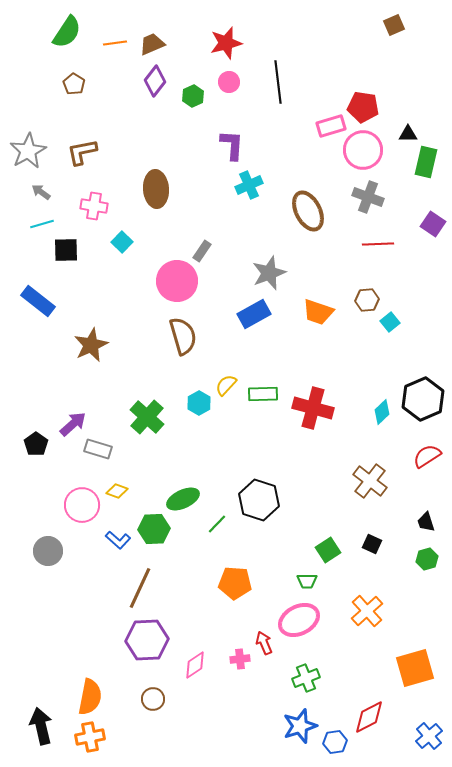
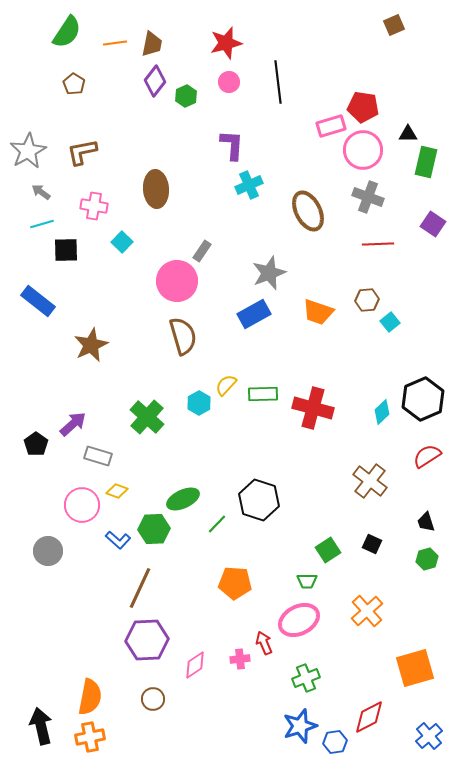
brown trapezoid at (152, 44): rotated 124 degrees clockwise
green hexagon at (193, 96): moved 7 px left
gray rectangle at (98, 449): moved 7 px down
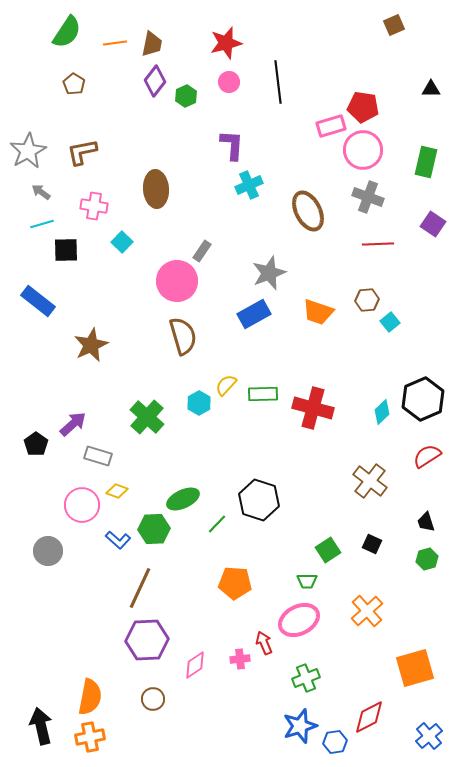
black triangle at (408, 134): moved 23 px right, 45 px up
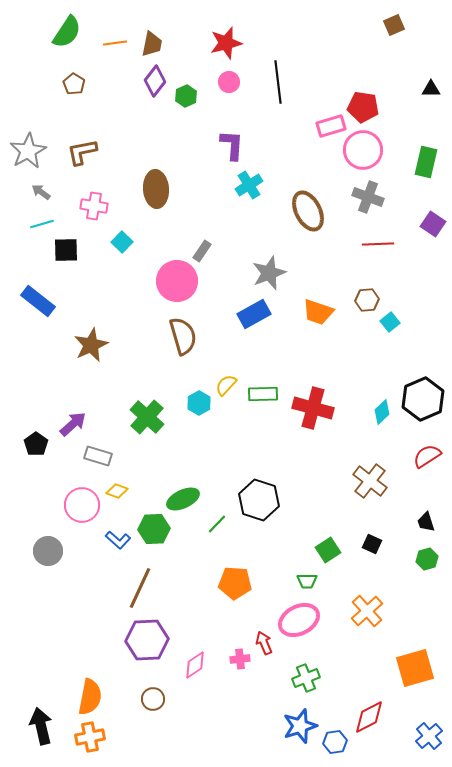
cyan cross at (249, 185): rotated 8 degrees counterclockwise
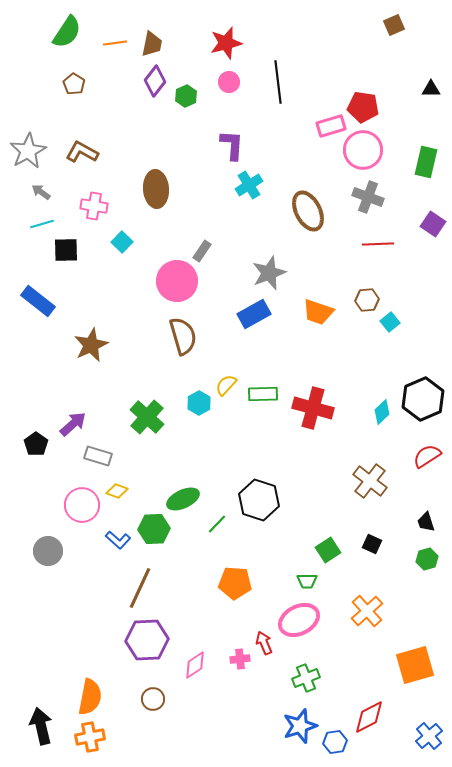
brown L-shape at (82, 152): rotated 40 degrees clockwise
orange square at (415, 668): moved 3 px up
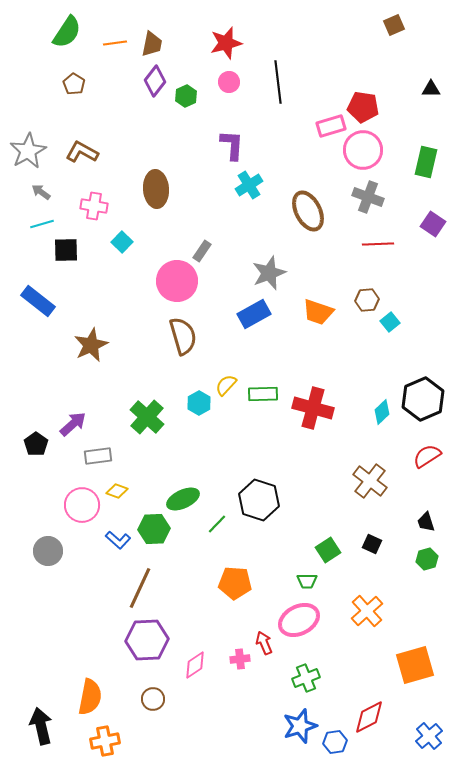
gray rectangle at (98, 456): rotated 24 degrees counterclockwise
orange cross at (90, 737): moved 15 px right, 4 px down
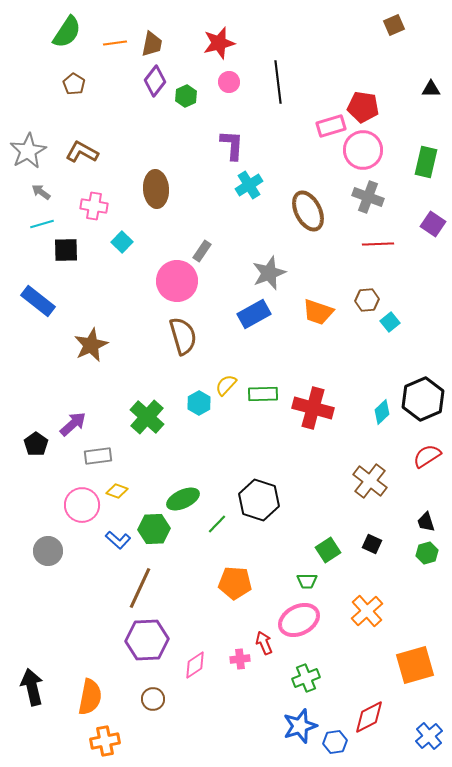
red star at (226, 43): moved 7 px left
green hexagon at (427, 559): moved 6 px up
black arrow at (41, 726): moved 9 px left, 39 px up
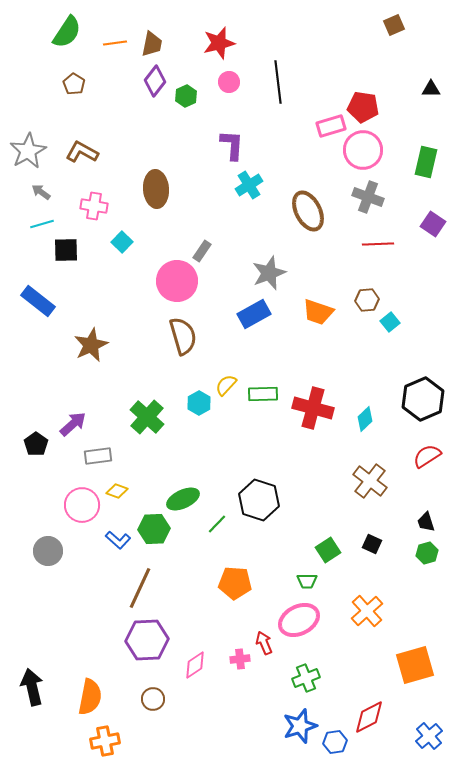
cyan diamond at (382, 412): moved 17 px left, 7 px down
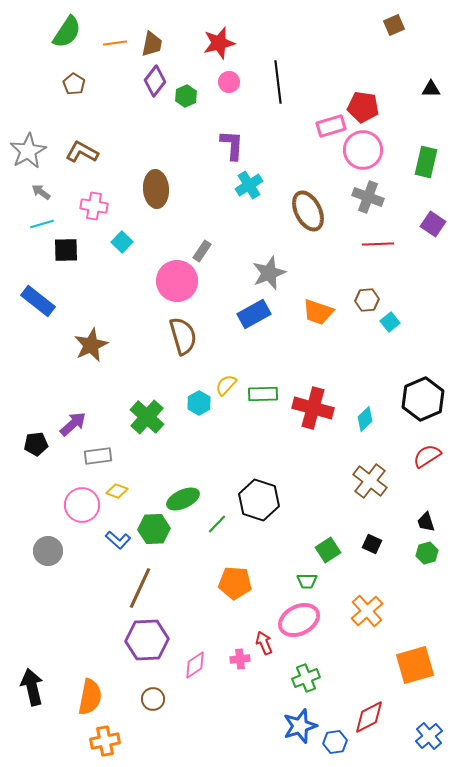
black pentagon at (36, 444): rotated 30 degrees clockwise
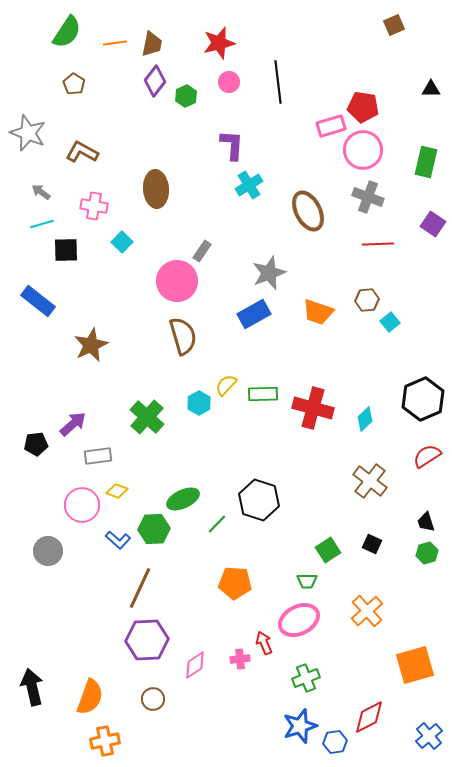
gray star at (28, 151): moved 18 px up; rotated 21 degrees counterclockwise
orange semicircle at (90, 697): rotated 9 degrees clockwise
